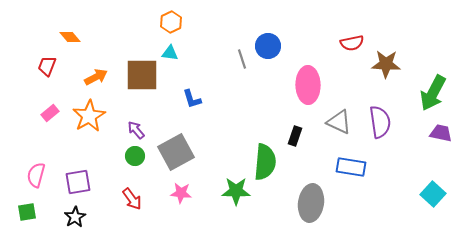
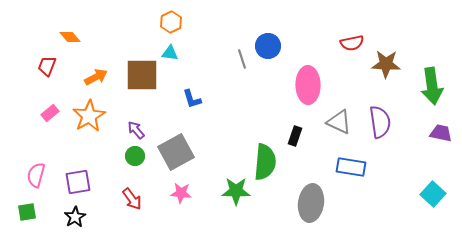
green arrow: moved 1 px left, 7 px up; rotated 36 degrees counterclockwise
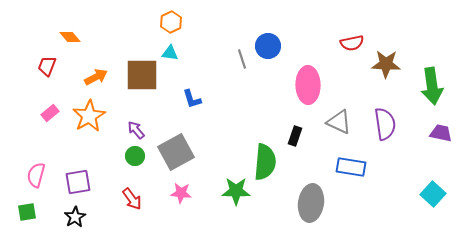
purple semicircle: moved 5 px right, 2 px down
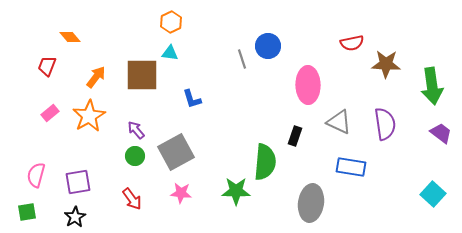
orange arrow: rotated 25 degrees counterclockwise
purple trapezoid: rotated 25 degrees clockwise
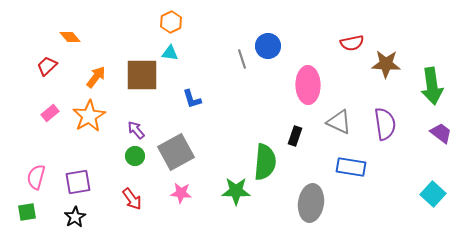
red trapezoid: rotated 25 degrees clockwise
pink semicircle: moved 2 px down
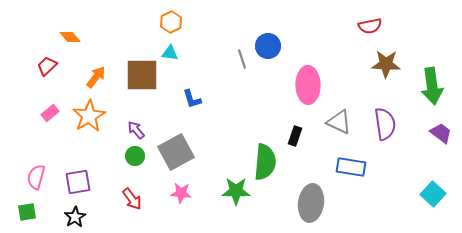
red semicircle: moved 18 px right, 17 px up
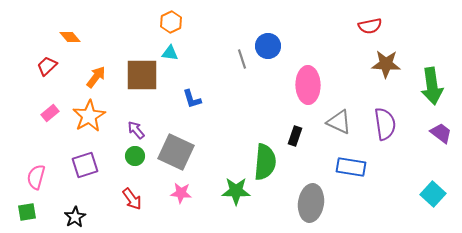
gray square: rotated 36 degrees counterclockwise
purple square: moved 7 px right, 17 px up; rotated 8 degrees counterclockwise
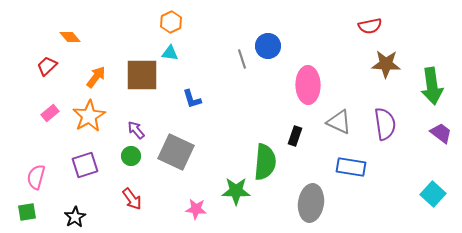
green circle: moved 4 px left
pink star: moved 15 px right, 16 px down
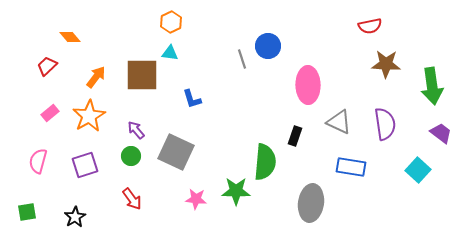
pink semicircle: moved 2 px right, 16 px up
cyan square: moved 15 px left, 24 px up
pink star: moved 10 px up
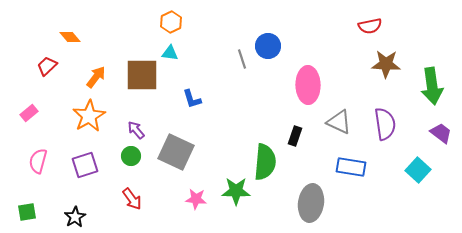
pink rectangle: moved 21 px left
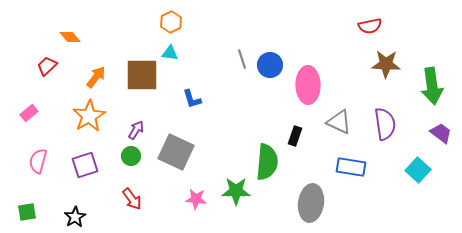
blue circle: moved 2 px right, 19 px down
purple arrow: rotated 72 degrees clockwise
green semicircle: moved 2 px right
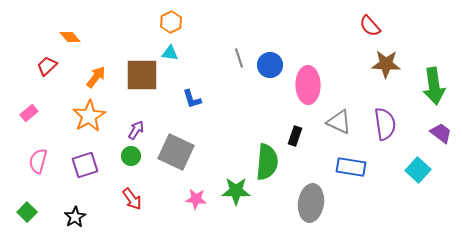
red semicircle: rotated 60 degrees clockwise
gray line: moved 3 px left, 1 px up
green arrow: moved 2 px right
green square: rotated 36 degrees counterclockwise
